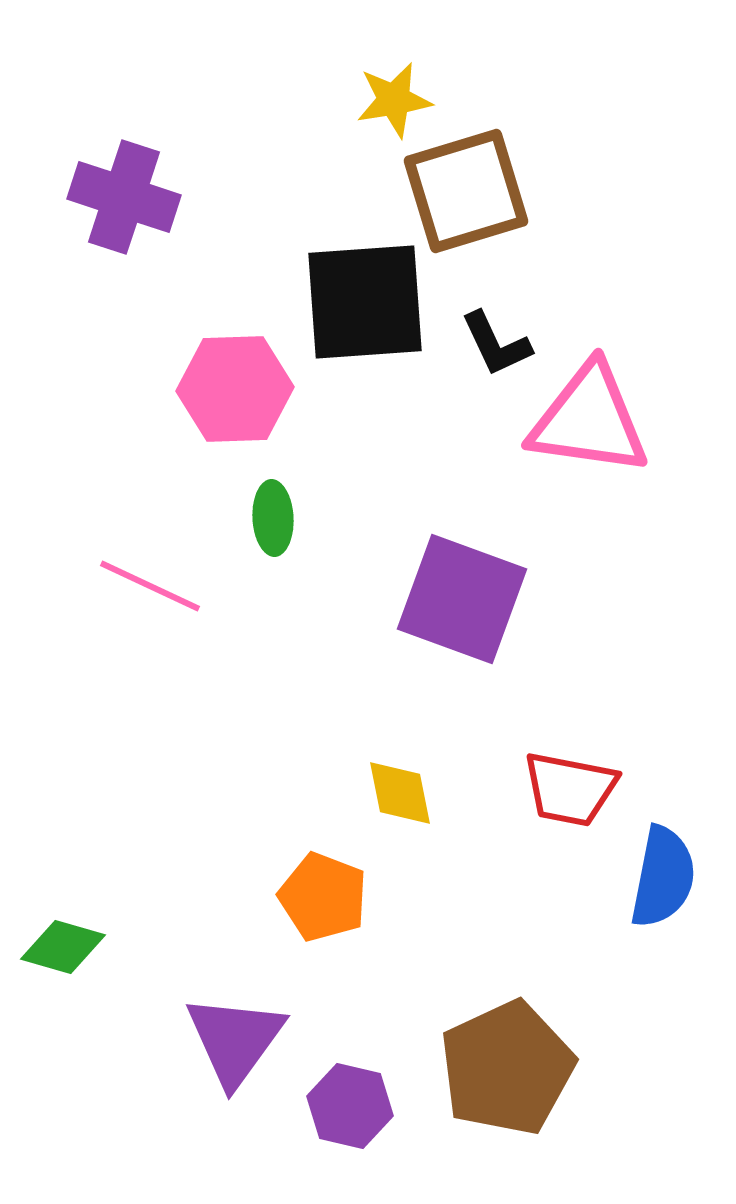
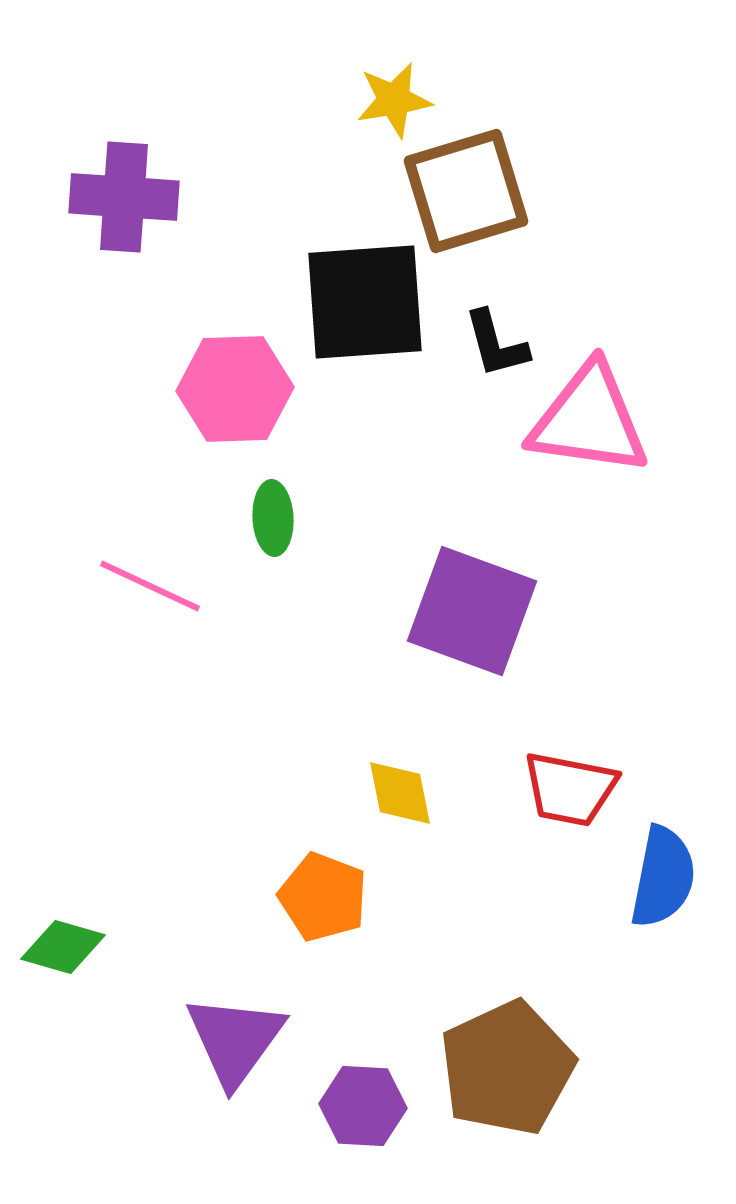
purple cross: rotated 14 degrees counterclockwise
black L-shape: rotated 10 degrees clockwise
purple square: moved 10 px right, 12 px down
purple hexagon: moved 13 px right; rotated 10 degrees counterclockwise
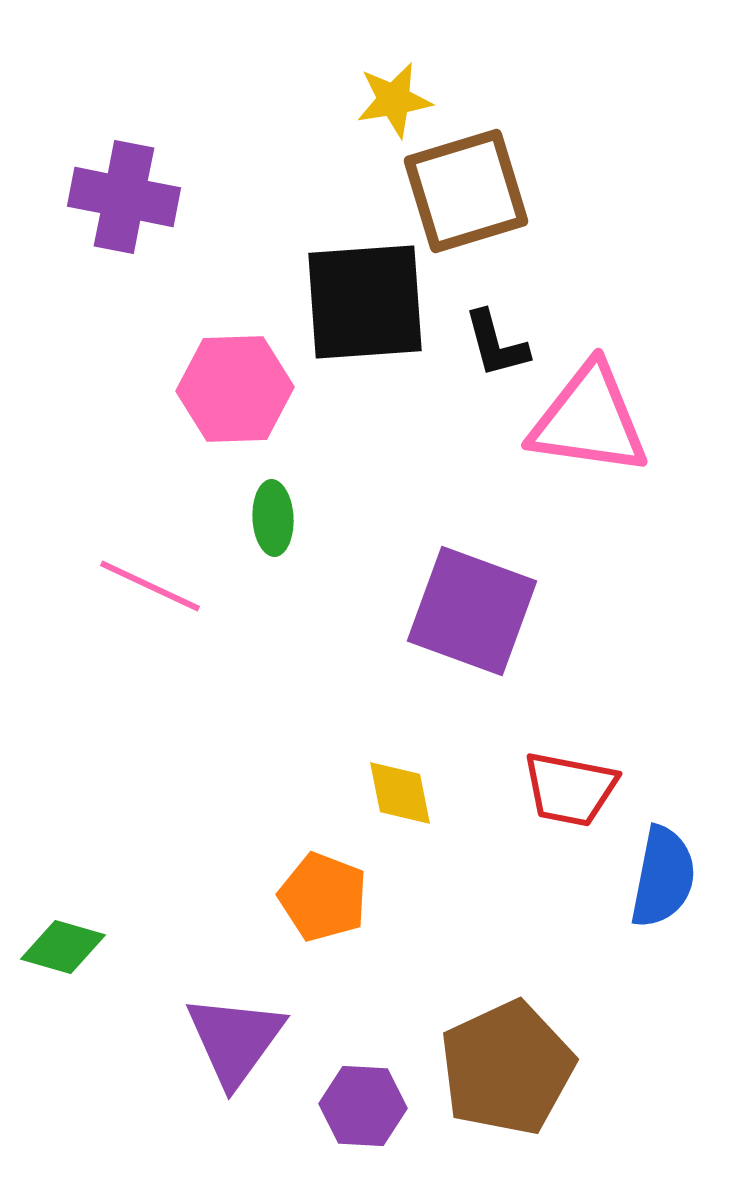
purple cross: rotated 7 degrees clockwise
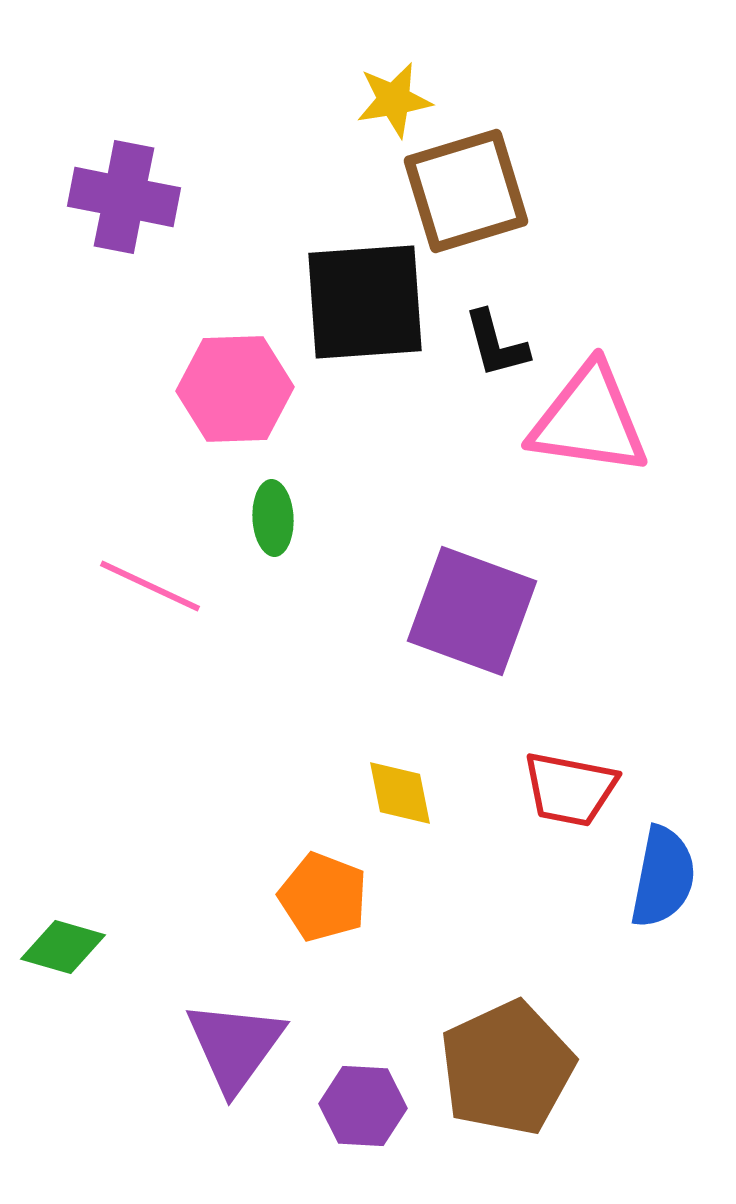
purple triangle: moved 6 px down
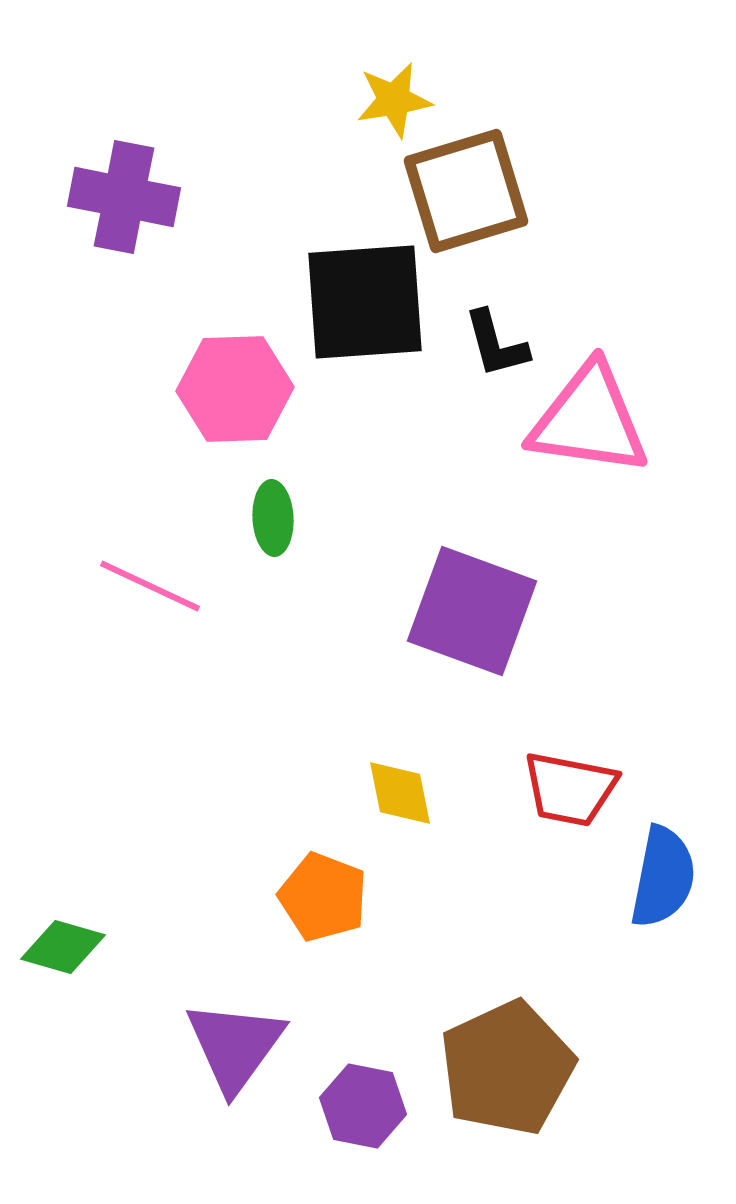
purple hexagon: rotated 8 degrees clockwise
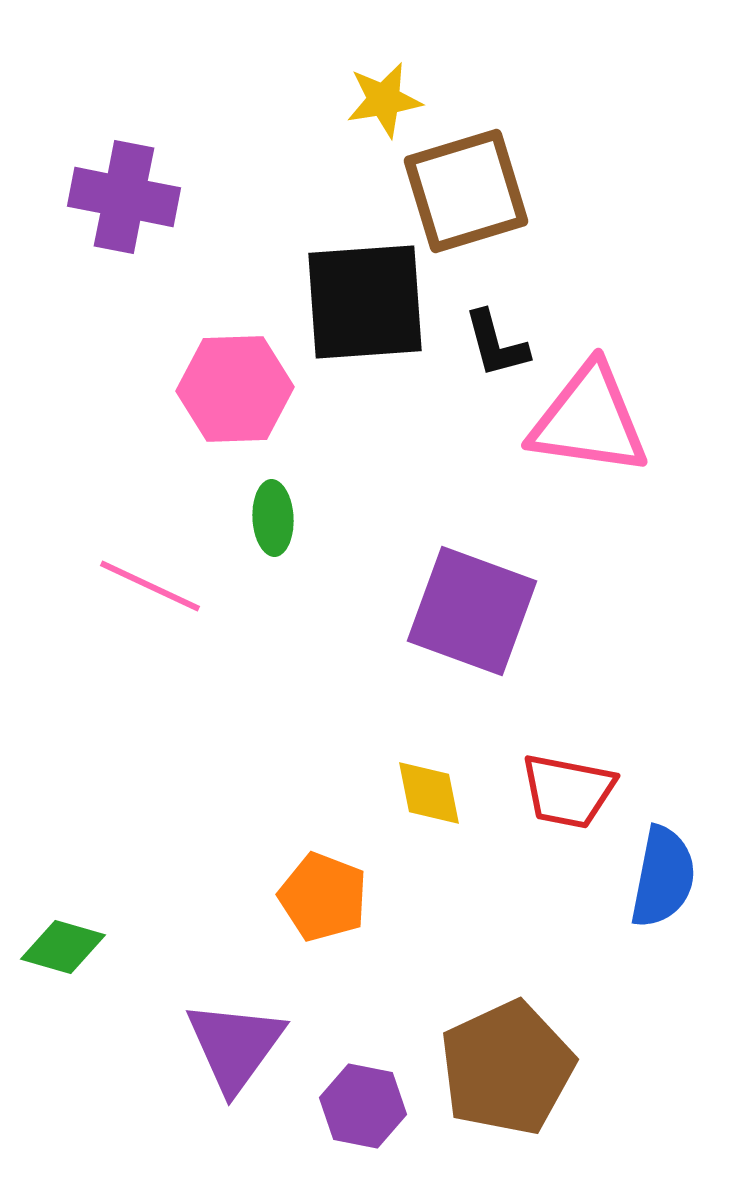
yellow star: moved 10 px left
red trapezoid: moved 2 px left, 2 px down
yellow diamond: moved 29 px right
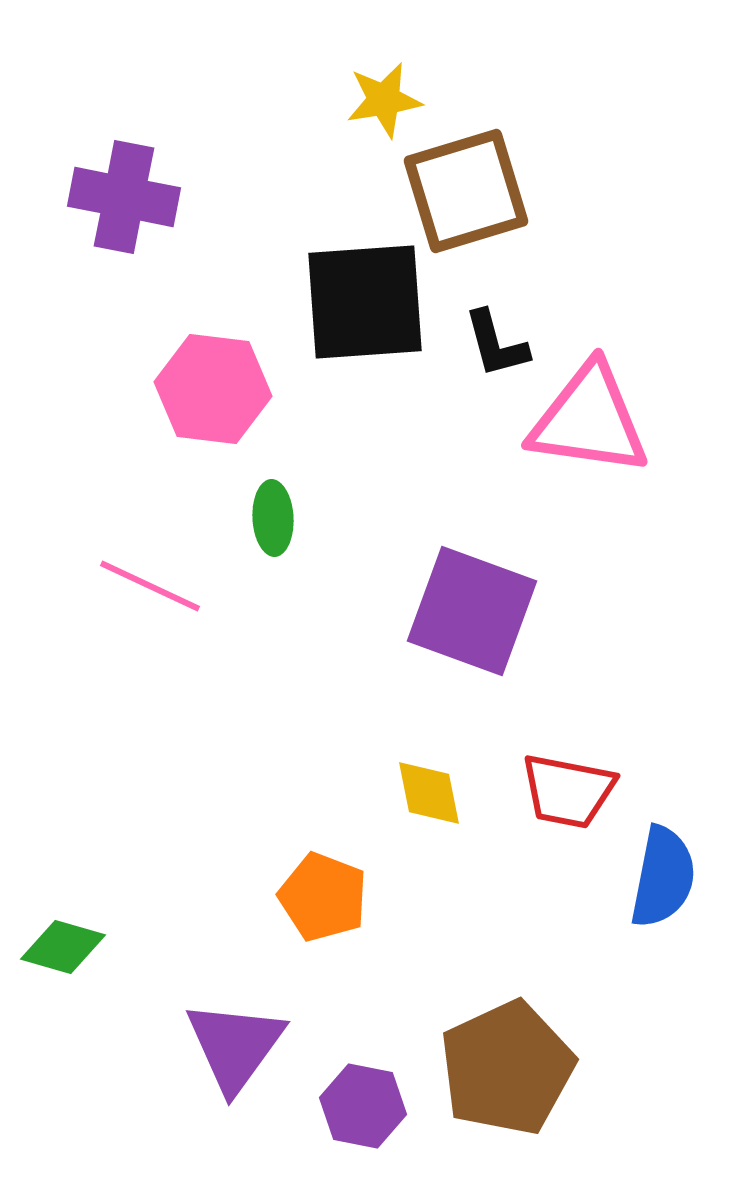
pink hexagon: moved 22 px left; rotated 9 degrees clockwise
